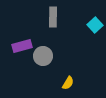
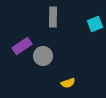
cyan square: moved 1 px up; rotated 21 degrees clockwise
purple rectangle: rotated 18 degrees counterclockwise
yellow semicircle: rotated 40 degrees clockwise
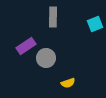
purple rectangle: moved 4 px right
gray circle: moved 3 px right, 2 px down
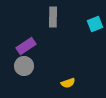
gray circle: moved 22 px left, 8 px down
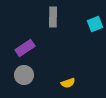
purple rectangle: moved 1 px left, 2 px down
gray circle: moved 9 px down
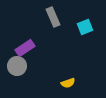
gray rectangle: rotated 24 degrees counterclockwise
cyan square: moved 10 px left, 3 px down
gray circle: moved 7 px left, 9 px up
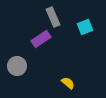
purple rectangle: moved 16 px right, 9 px up
yellow semicircle: rotated 120 degrees counterclockwise
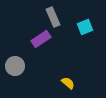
gray circle: moved 2 px left
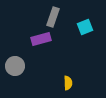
gray rectangle: rotated 42 degrees clockwise
purple rectangle: rotated 18 degrees clockwise
yellow semicircle: rotated 48 degrees clockwise
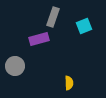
cyan square: moved 1 px left, 1 px up
purple rectangle: moved 2 px left
yellow semicircle: moved 1 px right
